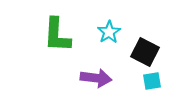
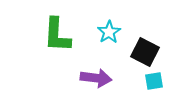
cyan square: moved 2 px right
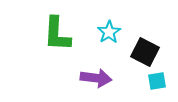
green L-shape: moved 1 px up
cyan square: moved 3 px right
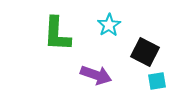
cyan star: moved 7 px up
purple arrow: moved 3 px up; rotated 12 degrees clockwise
